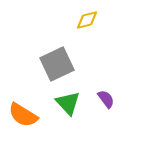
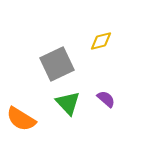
yellow diamond: moved 14 px right, 21 px down
purple semicircle: rotated 12 degrees counterclockwise
orange semicircle: moved 2 px left, 4 px down
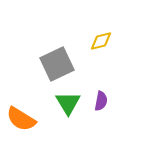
purple semicircle: moved 5 px left, 2 px down; rotated 60 degrees clockwise
green triangle: rotated 12 degrees clockwise
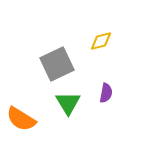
purple semicircle: moved 5 px right, 8 px up
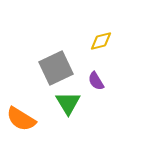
gray square: moved 1 px left, 4 px down
purple semicircle: moved 10 px left, 12 px up; rotated 138 degrees clockwise
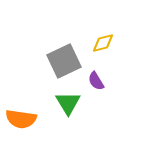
yellow diamond: moved 2 px right, 2 px down
gray square: moved 8 px right, 7 px up
orange semicircle: rotated 24 degrees counterclockwise
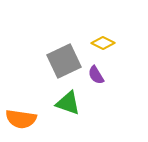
yellow diamond: rotated 40 degrees clockwise
purple semicircle: moved 6 px up
green triangle: rotated 40 degrees counterclockwise
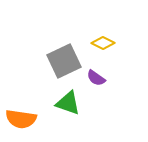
purple semicircle: moved 3 px down; rotated 24 degrees counterclockwise
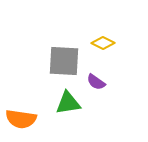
gray square: rotated 28 degrees clockwise
purple semicircle: moved 4 px down
green triangle: rotated 28 degrees counterclockwise
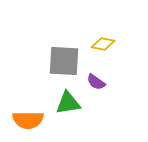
yellow diamond: moved 1 px down; rotated 15 degrees counterclockwise
orange semicircle: moved 7 px right, 1 px down; rotated 8 degrees counterclockwise
